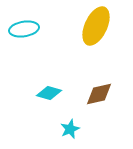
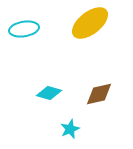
yellow ellipse: moved 6 px left, 3 px up; rotated 27 degrees clockwise
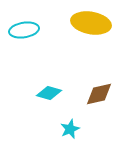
yellow ellipse: moved 1 px right; rotated 48 degrees clockwise
cyan ellipse: moved 1 px down
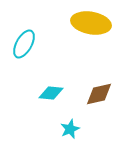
cyan ellipse: moved 14 px down; rotated 52 degrees counterclockwise
cyan diamond: moved 2 px right; rotated 10 degrees counterclockwise
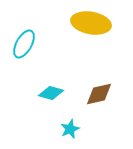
cyan diamond: rotated 10 degrees clockwise
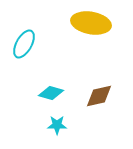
brown diamond: moved 2 px down
cyan star: moved 13 px left, 4 px up; rotated 24 degrees clockwise
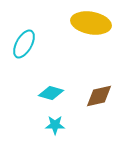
cyan star: moved 2 px left
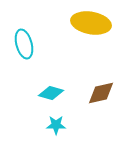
cyan ellipse: rotated 44 degrees counterclockwise
brown diamond: moved 2 px right, 3 px up
cyan star: moved 1 px right
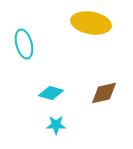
brown diamond: moved 3 px right
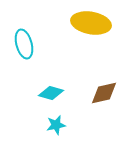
cyan star: rotated 12 degrees counterclockwise
